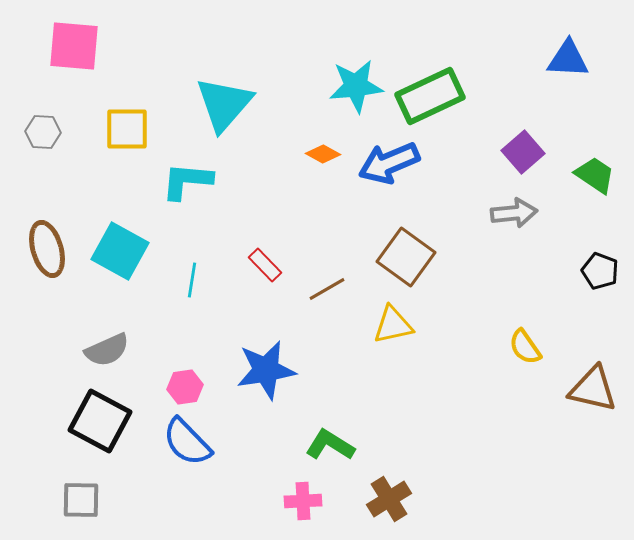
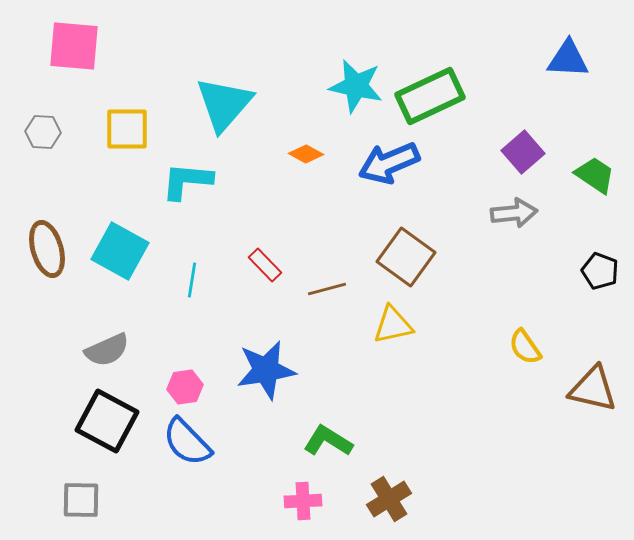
cyan star: rotated 18 degrees clockwise
orange diamond: moved 17 px left
brown line: rotated 15 degrees clockwise
black square: moved 7 px right
green L-shape: moved 2 px left, 4 px up
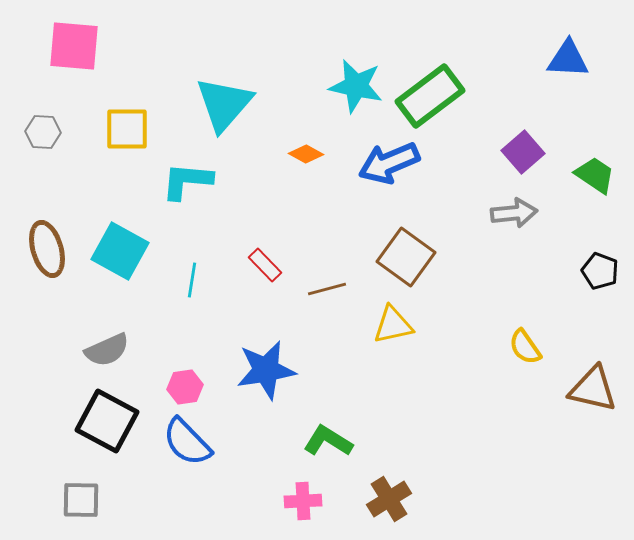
green rectangle: rotated 12 degrees counterclockwise
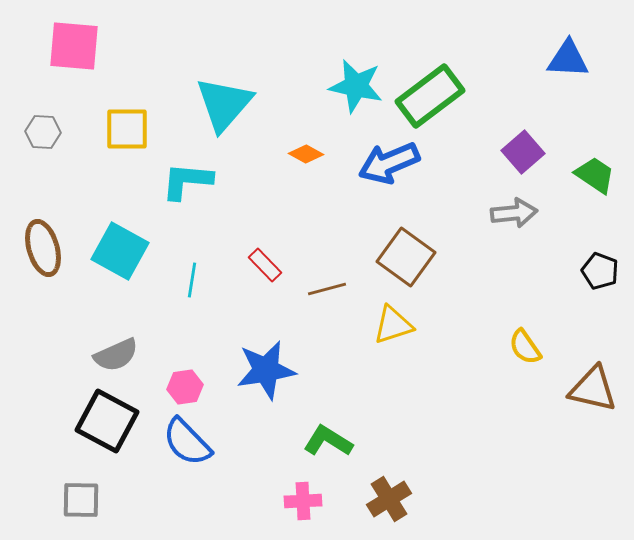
brown ellipse: moved 4 px left, 1 px up
yellow triangle: rotated 6 degrees counterclockwise
gray semicircle: moved 9 px right, 5 px down
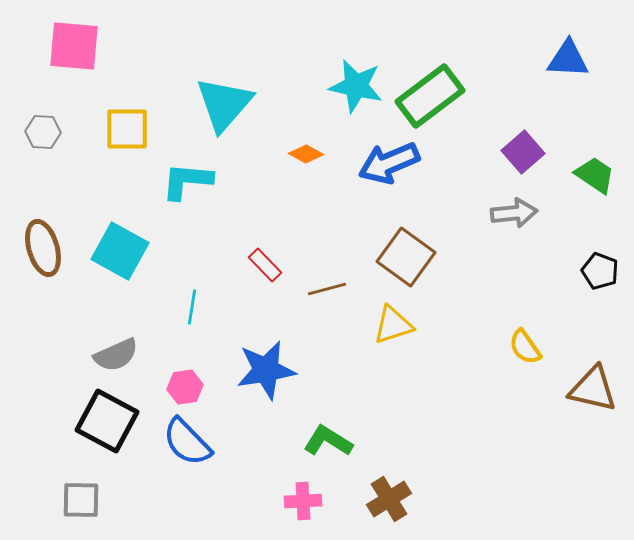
cyan line: moved 27 px down
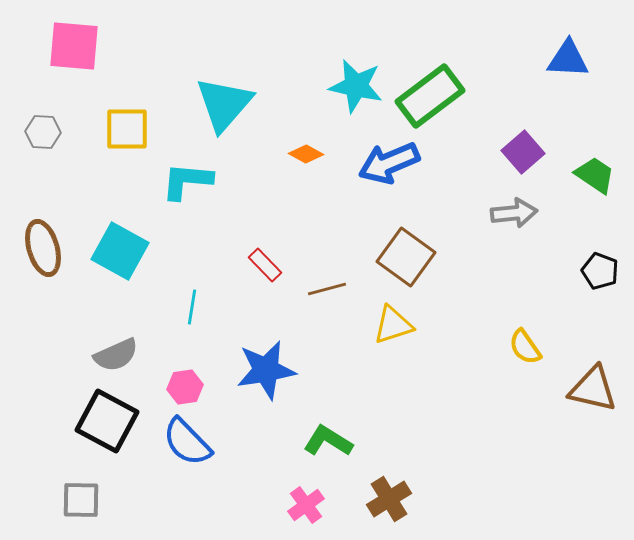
pink cross: moved 3 px right, 4 px down; rotated 33 degrees counterclockwise
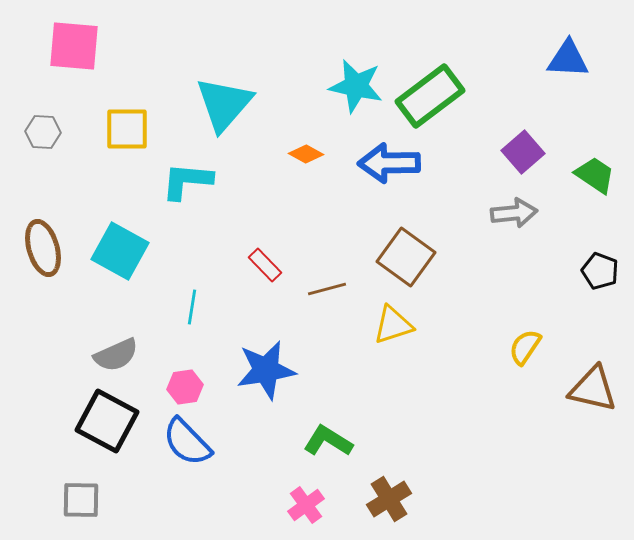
blue arrow: rotated 22 degrees clockwise
yellow semicircle: rotated 69 degrees clockwise
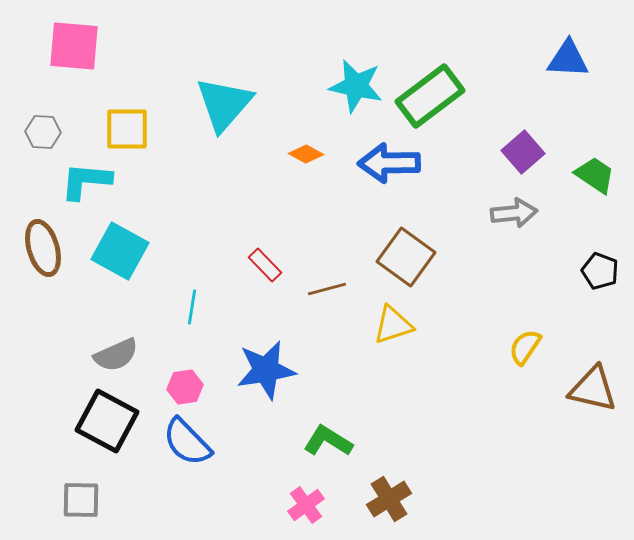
cyan L-shape: moved 101 px left
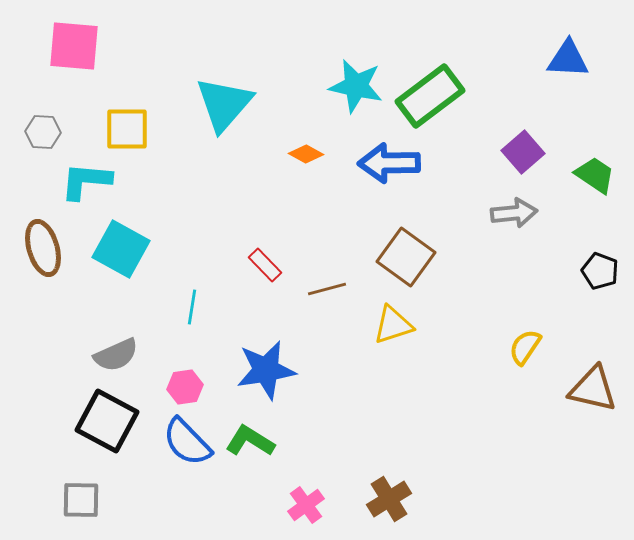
cyan square: moved 1 px right, 2 px up
green L-shape: moved 78 px left
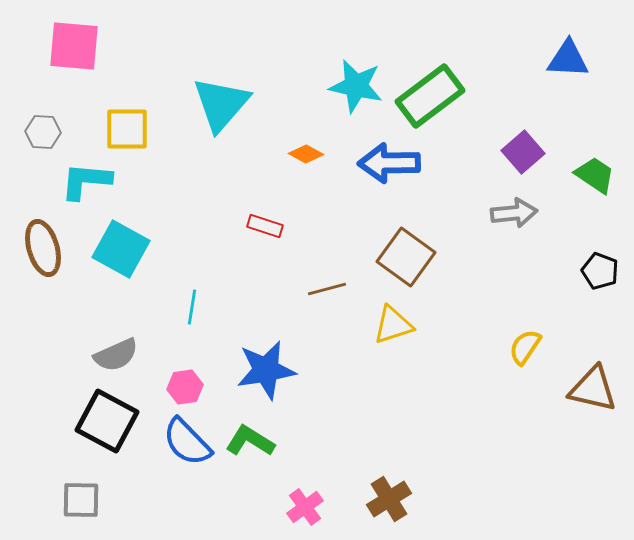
cyan triangle: moved 3 px left
red rectangle: moved 39 px up; rotated 28 degrees counterclockwise
pink cross: moved 1 px left, 2 px down
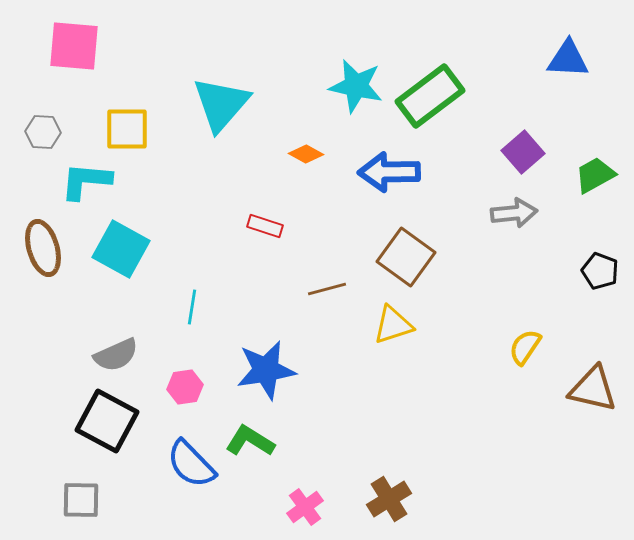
blue arrow: moved 9 px down
green trapezoid: rotated 63 degrees counterclockwise
blue semicircle: moved 4 px right, 22 px down
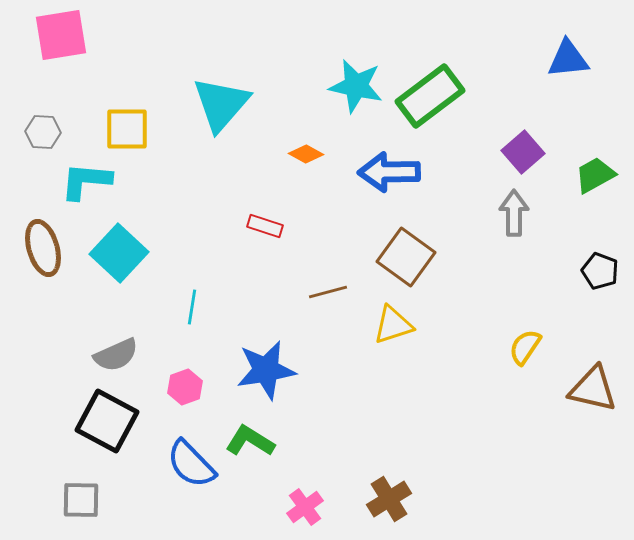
pink square: moved 13 px left, 11 px up; rotated 14 degrees counterclockwise
blue triangle: rotated 9 degrees counterclockwise
gray arrow: rotated 84 degrees counterclockwise
cyan square: moved 2 px left, 4 px down; rotated 14 degrees clockwise
brown line: moved 1 px right, 3 px down
pink hexagon: rotated 12 degrees counterclockwise
